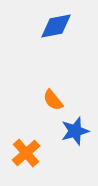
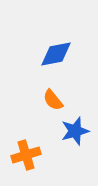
blue diamond: moved 28 px down
orange cross: moved 2 px down; rotated 24 degrees clockwise
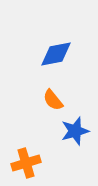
orange cross: moved 8 px down
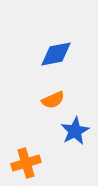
orange semicircle: rotated 75 degrees counterclockwise
blue star: rotated 12 degrees counterclockwise
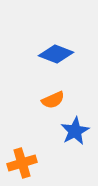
blue diamond: rotated 32 degrees clockwise
orange cross: moved 4 px left
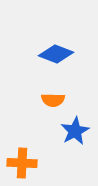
orange semicircle: rotated 25 degrees clockwise
orange cross: rotated 20 degrees clockwise
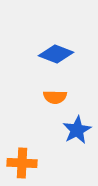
orange semicircle: moved 2 px right, 3 px up
blue star: moved 2 px right, 1 px up
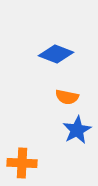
orange semicircle: moved 12 px right; rotated 10 degrees clockwise
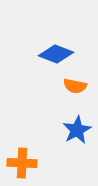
orange semicircle: moved 8 px right, 11 px up
